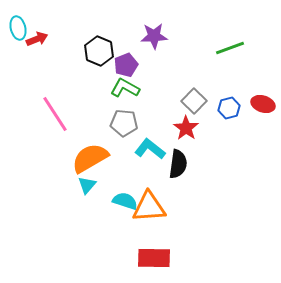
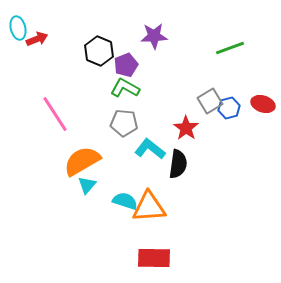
gray square: moved 16 px right; rotated 15 degrees clockwise
orange semicircle: moved 8 px left, 3 px down
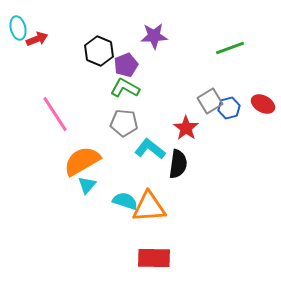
red ellipse: rotated 10 degrees clockwise
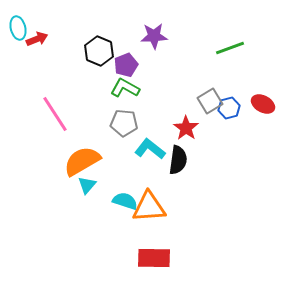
black semicircle: moved 4 px up
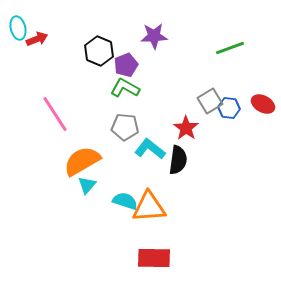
blue hexagon: rotated 20 degrees clockwise
gray pentagon: moved 1 px right, 4 px down
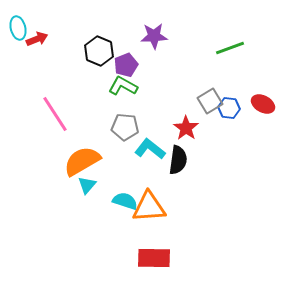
green L-shape: moved 2 px left, 2 px up
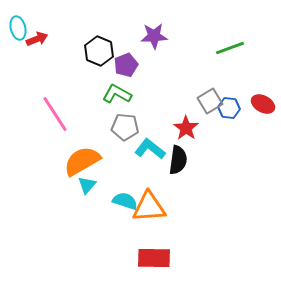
green L-shape: moved 6 px left, 8 px down
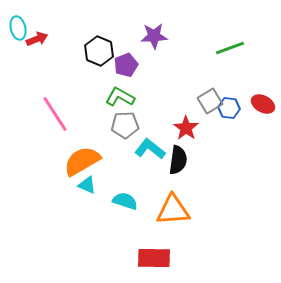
green L-shape: moved 3 px right, 3 px down
gray pentagon: moved 2 px up; rotated 8 degrees counterclockwise
cyan triangle: rotated 48 degrees counterclockwise
orange triangle: moved 24 px right, 3 px down
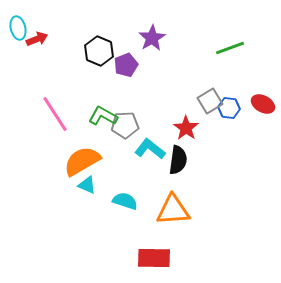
purple star: moved 2 px left, 2 px down; rotated 28 degrees counterclockwise
green L-shape: moved 17 px left, 19 px down
